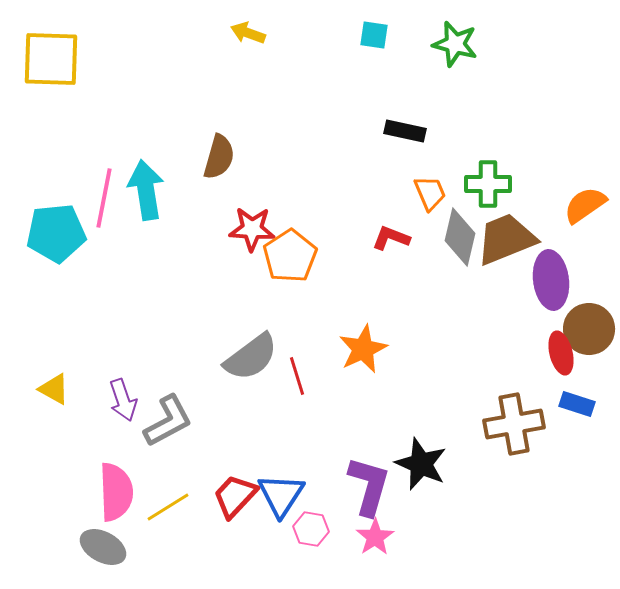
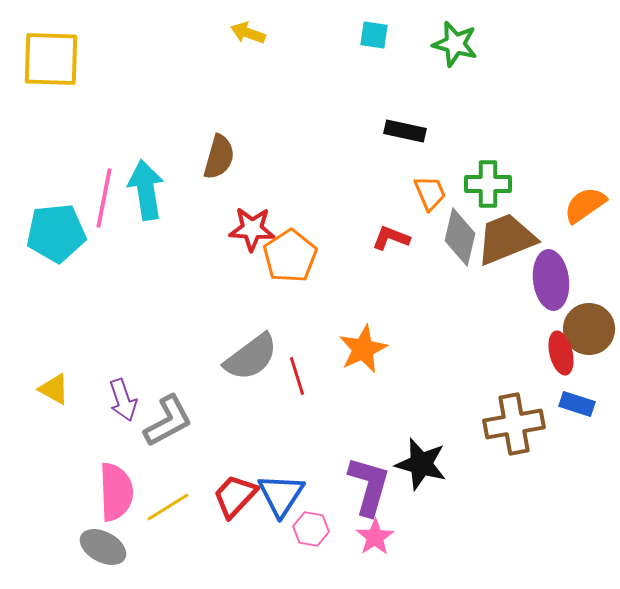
black star: rotated 8 degrees counterclockwise
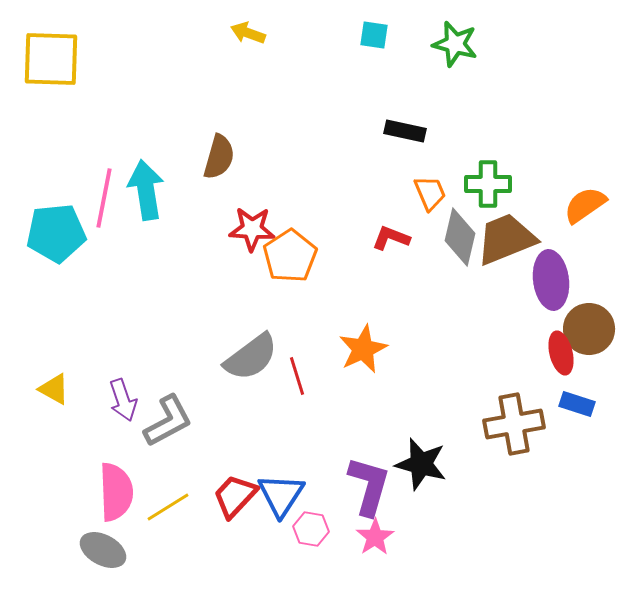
gray ellipse: moved 3 px down
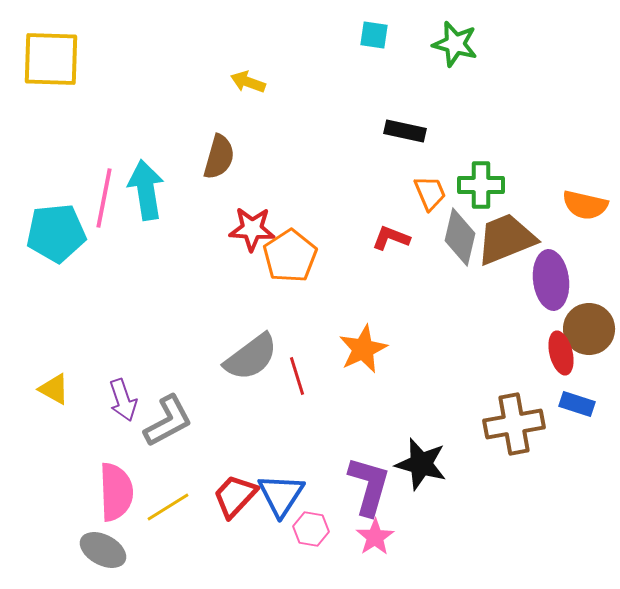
yellow arrow: moved 49 px down
green cross: moved 7 px left, 1 px down
orange semicircle: rotated 132 degrees counterclockwise
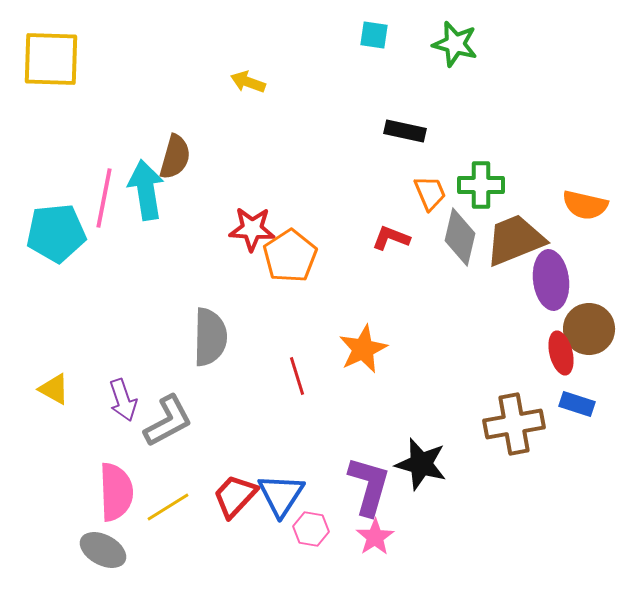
brown semicircle: moved 44 px left
brown trapezoid: moved 9 px right, 1 px down
gray semicircle: moved 41 px left, 20 px up; rotated 52 degrees counterclockwise
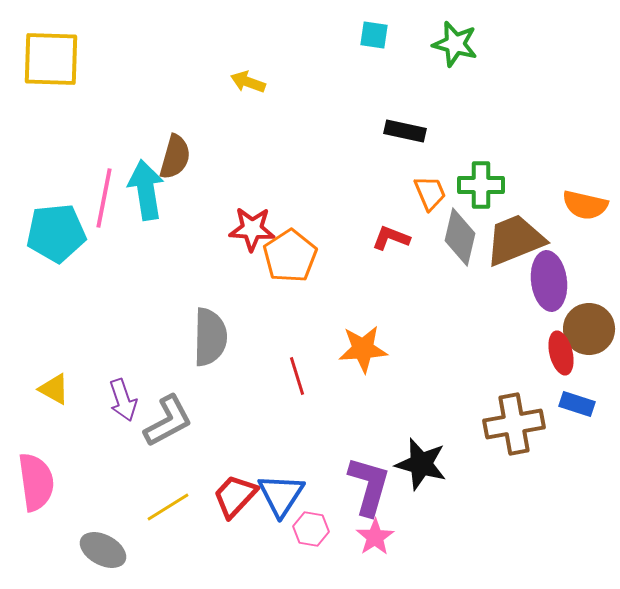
purple ellipse: moved 2 px left, 1 px down
orange star: rotated 21 degrees clockwise
pink semicircle: moved 80 px left, 10 px up; rotated 6 degrees counterclockwise
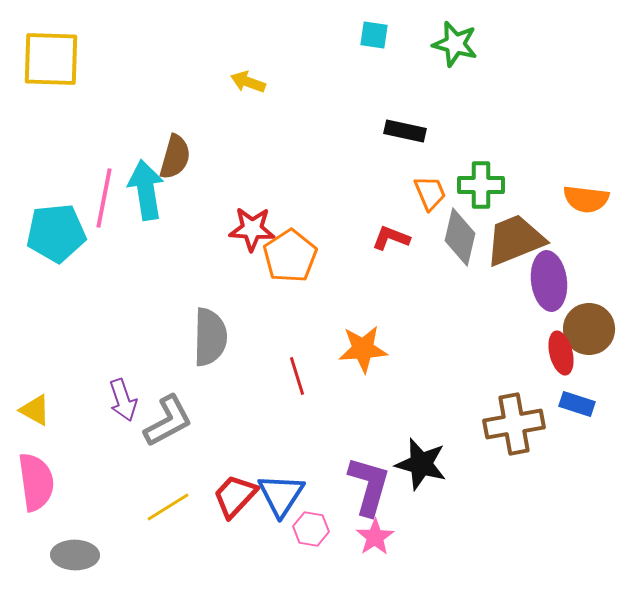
orange semicircle: moved 1 px right, 6 px up; rotated 6 degrees counterclockwise
yellow triangle: moved 19 px left, 21 px down
gray ellipse: moved 28 px left, 5 px down; rotated 27 degrees counterclockwise
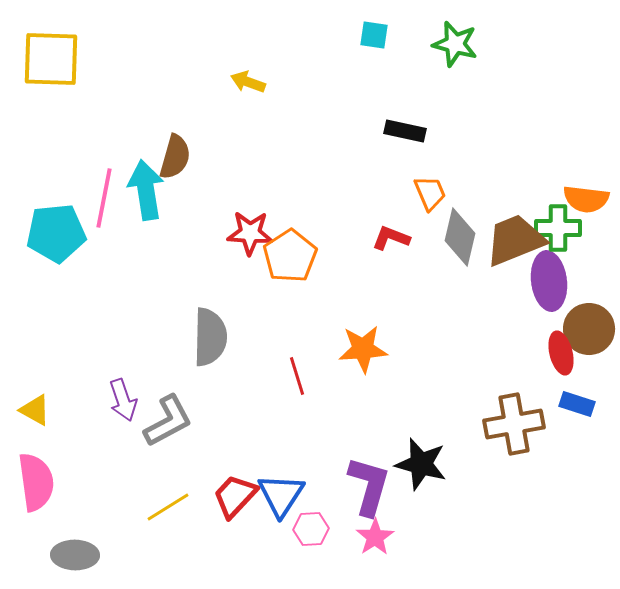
green cross: moved 77 px right, 43 px down
red star: moved 2 px left, 4 px down
pink hexagon: rotated 12 degrees counterclockwise
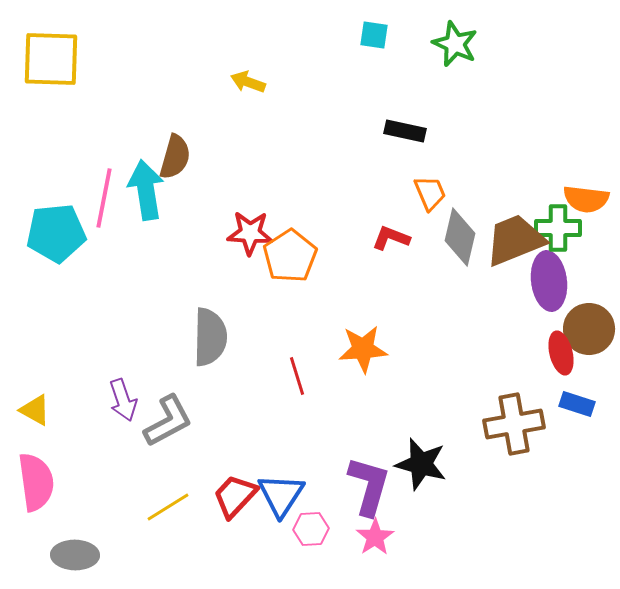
green star: rotated 9 degrees clockwise
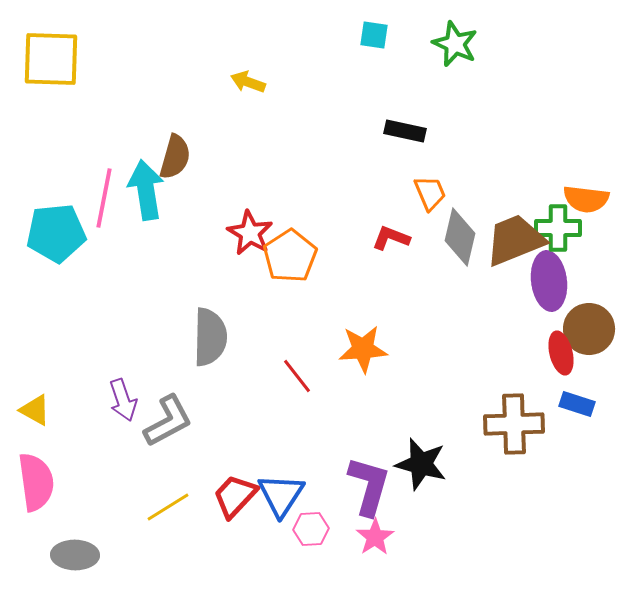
red star: rotated 27 degrees clockwise
red line: rotated 21 degrees counterclockwise
brown cross: rotated 8 degrees clockwise
